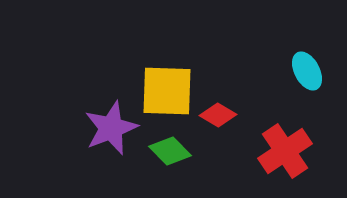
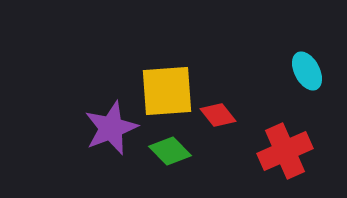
yellow square: rotated 6 degrees counterclockwise
red diamond: rotated 21 degrees clockwise
red cross: rotated 10 degrees clockwise
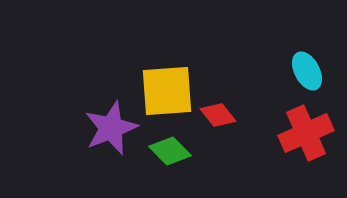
red cross: moved 21 px right, 18 px up
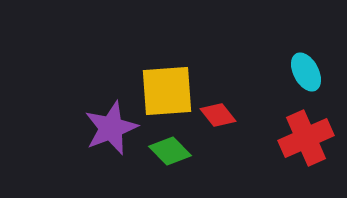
cyan ellipse: moved 1 px left, 1 px down
red cross: moved 5 px down
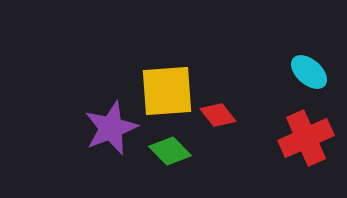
cyan ellipse: moved 3 px right; rotated 21 degrees counterclockwise
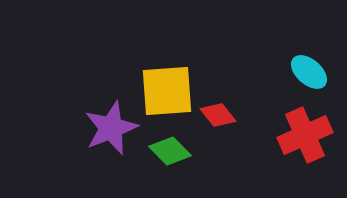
red cross: moved 1 px left, 3 px up
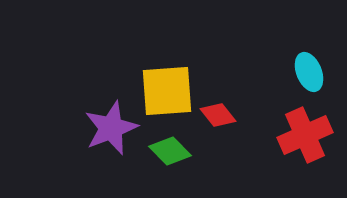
cyan ellipse: rotated 27 degrees clockwise
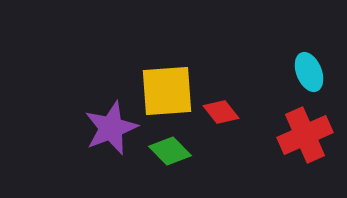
red diamond: moved 3 px right, 3 px up
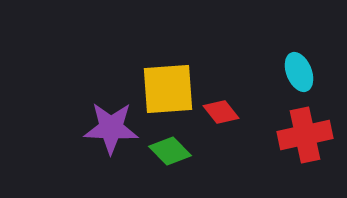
cyan ellipse: moved 10 px left
yellow square: moved 1 px right, 2 px up
purple star: rotated 24 degrees clockwise
red cross: rotated 12 degrees clockwise
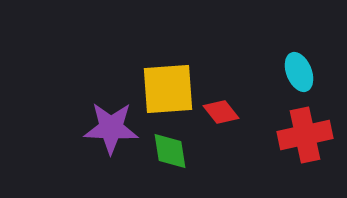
green diamond: rotated 36 degrees clockwise
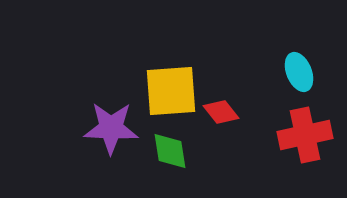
yellow square: moved 3 px right, 2 px down
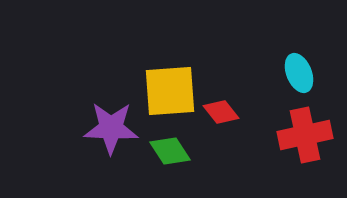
cyan ellipse: moved 1 px down
yellow square: moved 1 px left
green diamond: rotated 24 degrees counterclockwise
